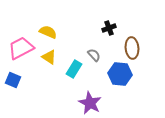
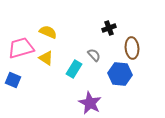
pink trapezoid: rotated 12 degrees clockwise
yellow triangle: moved 3 px left, 1 px down
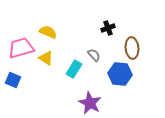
black cross: moved 1 px left
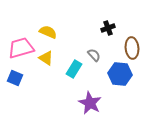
blue square: moved 2 px right, 2 px up
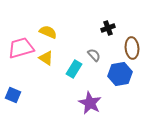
blue hexagon: rotated 15 degrees counterclockwise
blue square: moved 2 px left, 17 px down
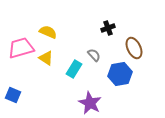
brown ellipse: moved 2 px right; rotated 20 degrees counterclockwise
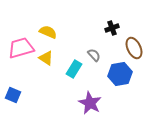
black cross: moved 4 px right
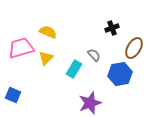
brown ellipse: rotated 55 degrees clockwise
yellow triangle: rotated 42 degrees clockwise
purple star: rotated 25 degrees clockwise
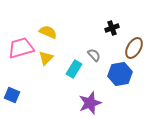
blue square: moved 1 px left
